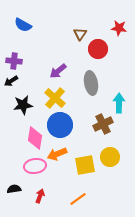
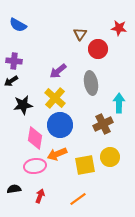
blue semicircle: moved 5 px left
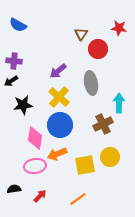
brown triangle: moved 1 px right
yellow cross: moved 4 px right, 1 px up
red arrow: rotated 24 degrees clockwise
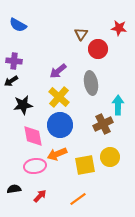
cyan arrow: moved 1 px left, 2 px down
pink diamond: moved 2 px left, 2 px up; rotated 20 degrees counterclockwise
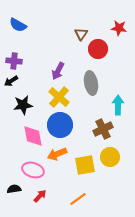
purple arrow: rotated 24 degrees counterclockwise
brown cross: moved 5 px down
pink ellipse: moved 2 px left, 4 px down; rotated 25 degrees clockwise
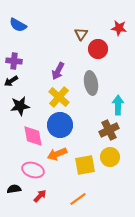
black star: moved 3 px left, 1 px down
brown cross: moved 6 px right, 1 px down
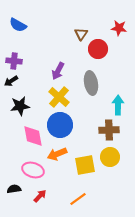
brown cross: rotated 24 degrees clockwise
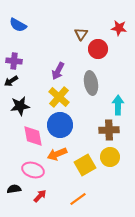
yellow square: rotated 20 degrees counterclockwise
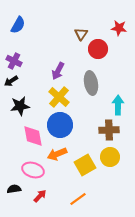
blue semicircle: rotated 90 degrees counterclockwise
purple cross: rotated 21 degrees clockwise
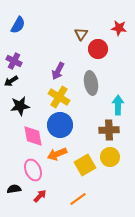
yellow cross: rotated 10 degrees counterclockwise
pink ellipse: rotated 50 degrees clockwise
